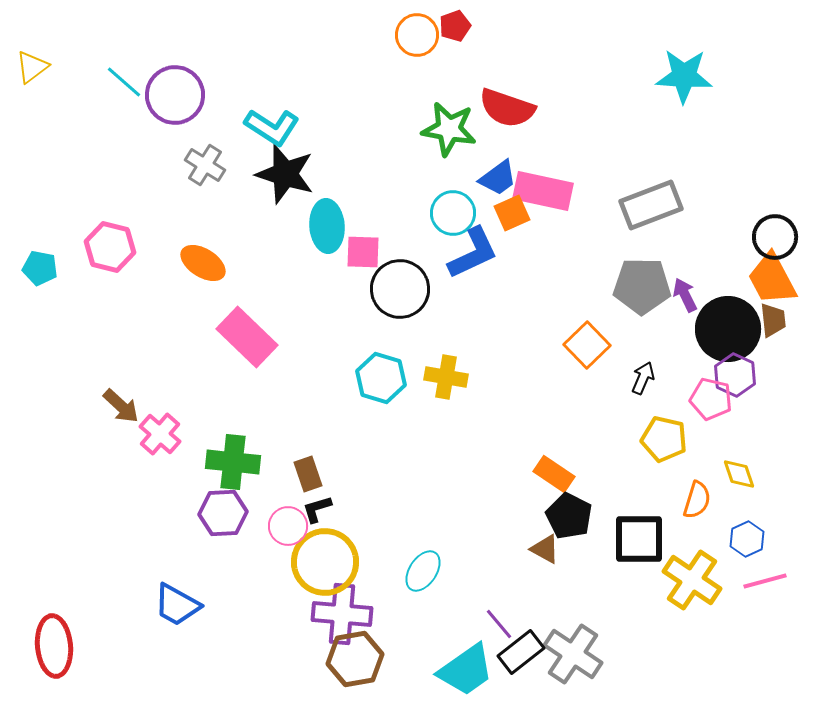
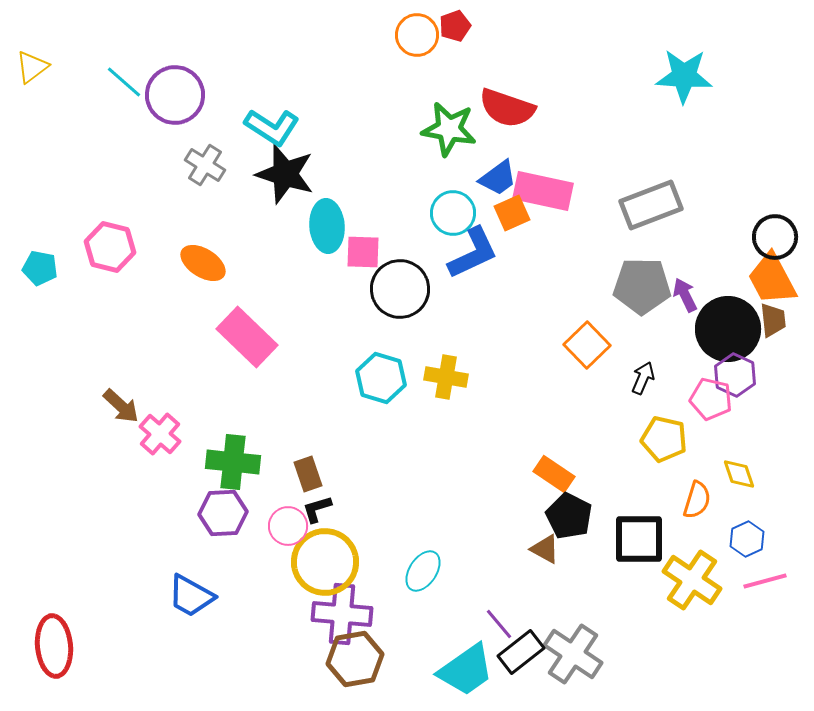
blue trapezoid at (177, 605): moved 14 px right, 9 px up
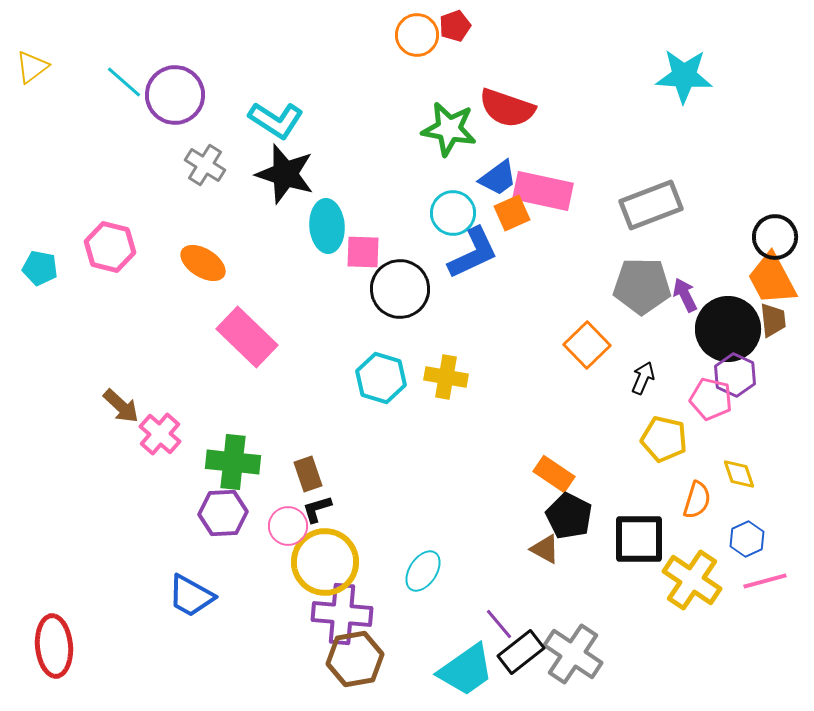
cyan L-shape at (272, 127): moved 4 px right, 7 px up
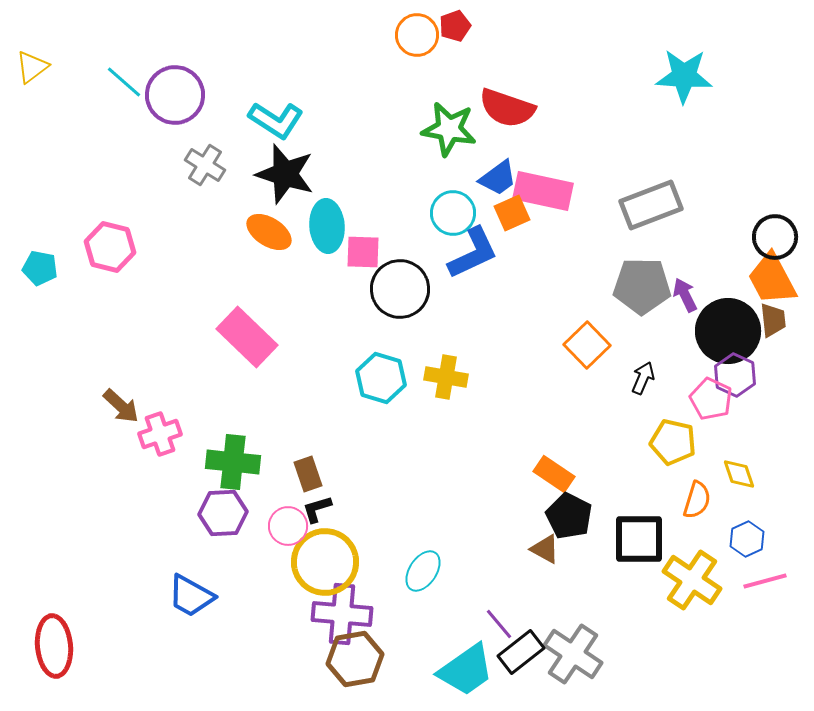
orange ellipse at (203, 263): moved 66 px right, 31 px up
black circle at (728, 329): moved 2 px down
pink pentagon at (711, 399): rotated 12 degrees clockwise
pink cross at (160, 434): rotated 30 degrees clockwise
yellow pentagon at (664, 439): moved 9 px right, 3 px down
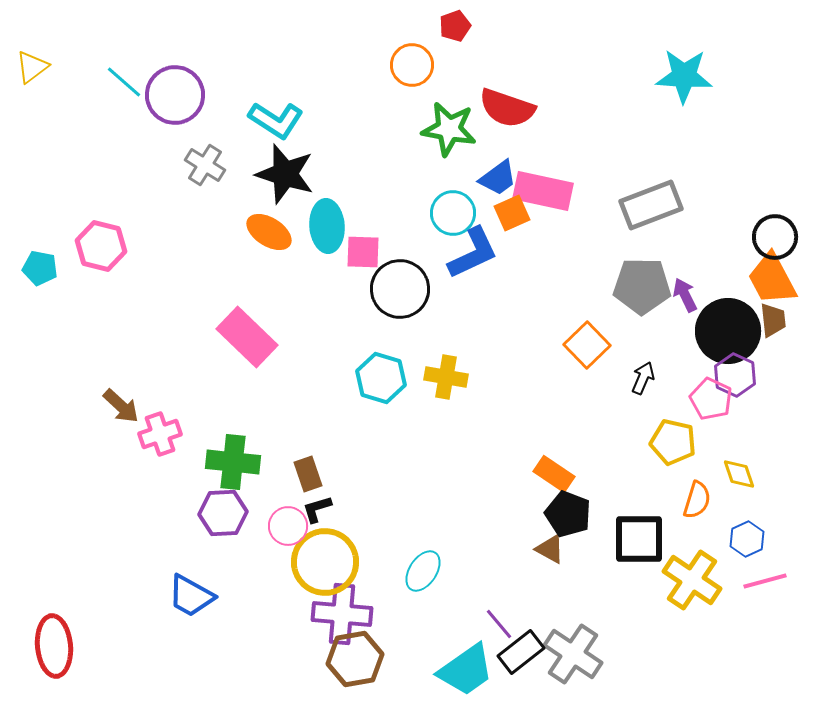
orange circle at (417, 35): moved 5 px left, 30 px down
pink hexagon at (110, 247): moved 9 px left, 1 px up
black pentagon at (569, 516): moved 1 px left, 2 px up; rotated 6 degrees counterclockwise
brown triangle at (545, 549): moved 5 px right
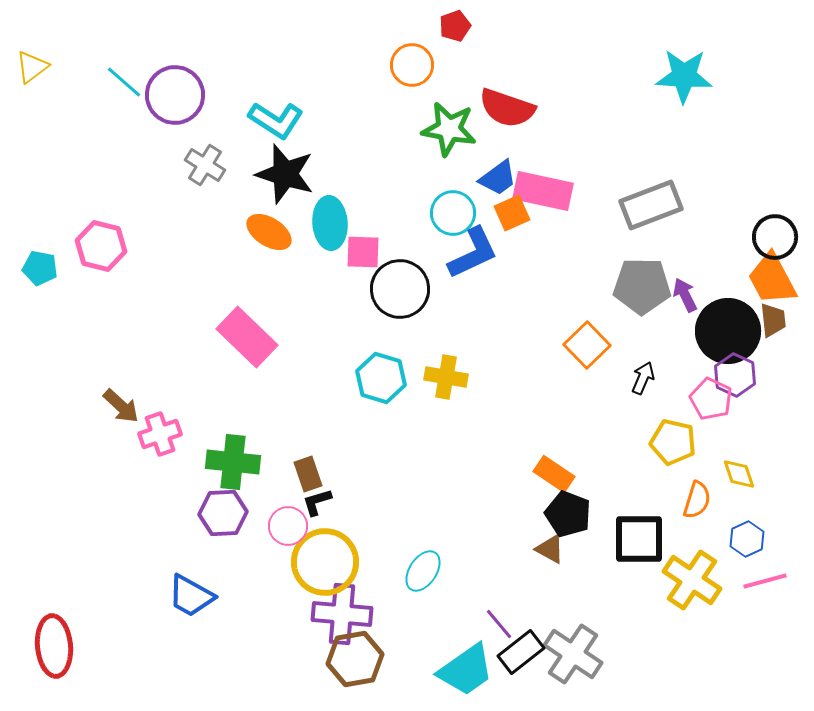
cyan ellipse at (327, 226): moved 3 px right, 3 px up
black L-shape at (317, 509): moved 7 px up
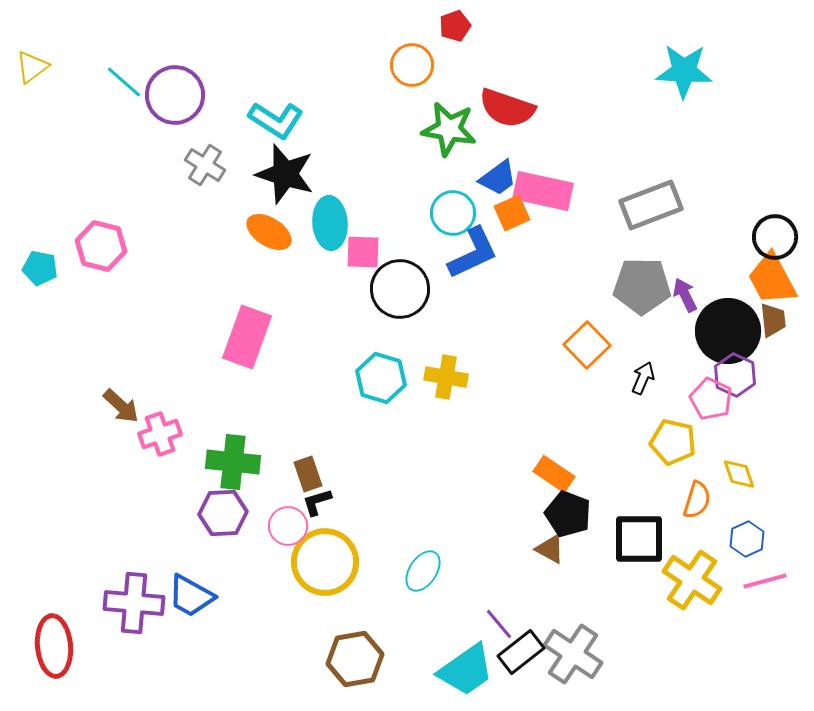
cyan star at (684, 76): moved 5 px up
pink rectangle at (247, 337): rotated 66 degrees clockwise
purple cross at (342, 614): moved 208 px left, 11 px up
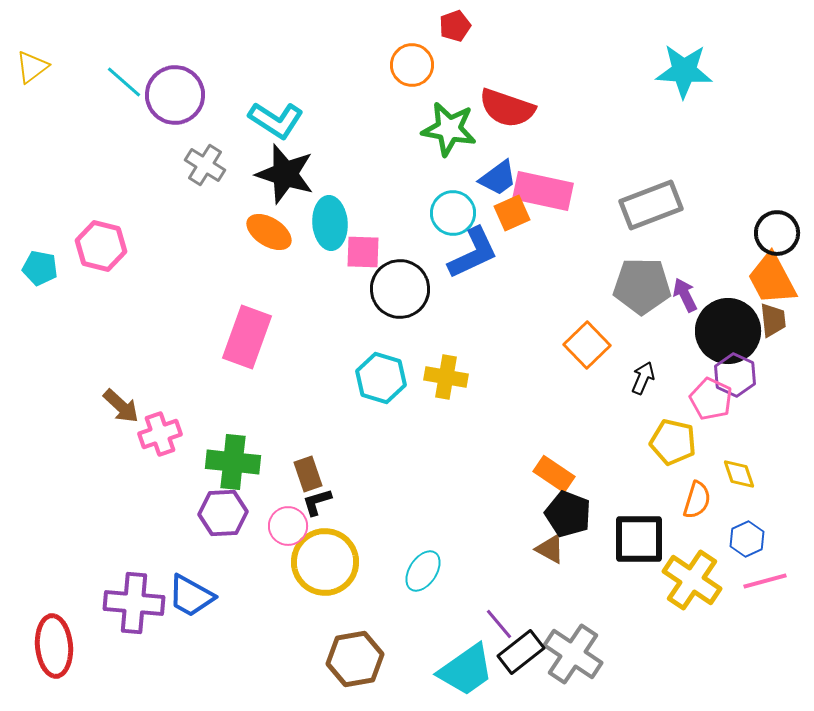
black circle at (775, 237): moved 2 px right, 4 px up
